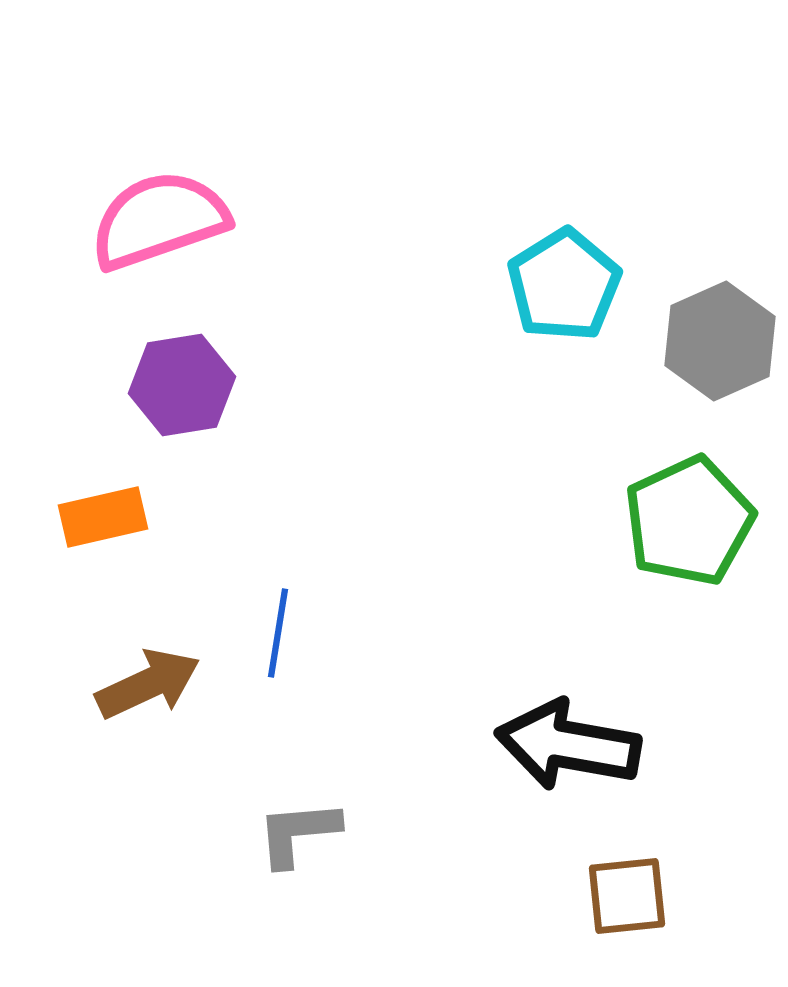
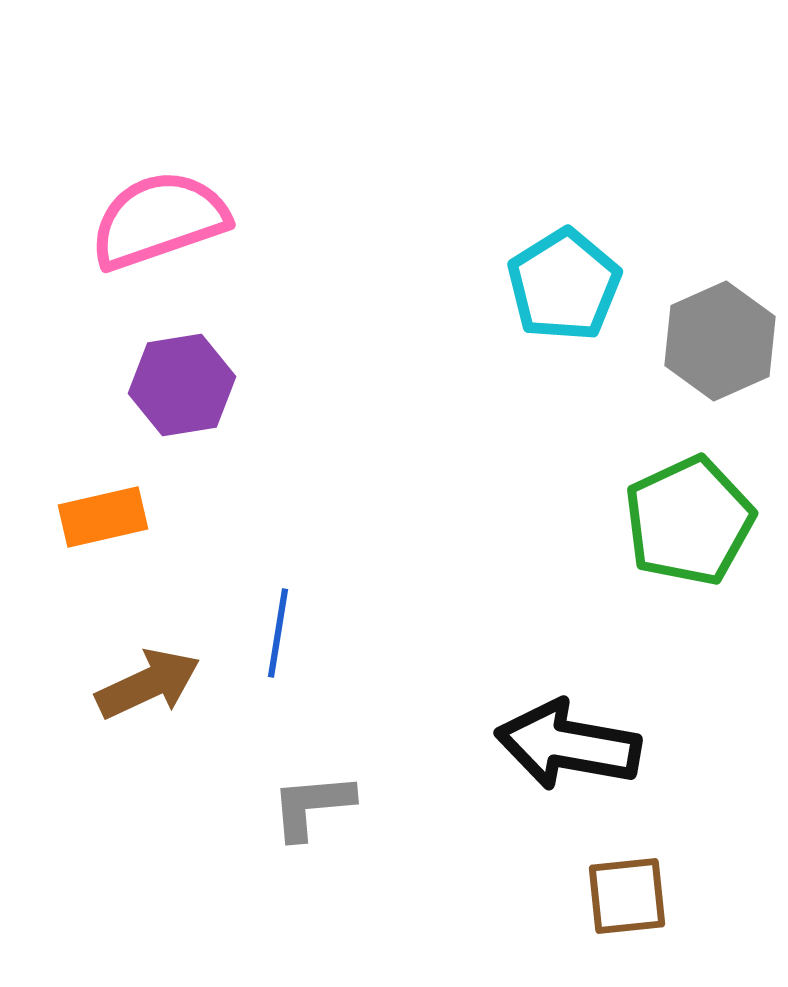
gray L-shape: moved 14 px right, 27 px up
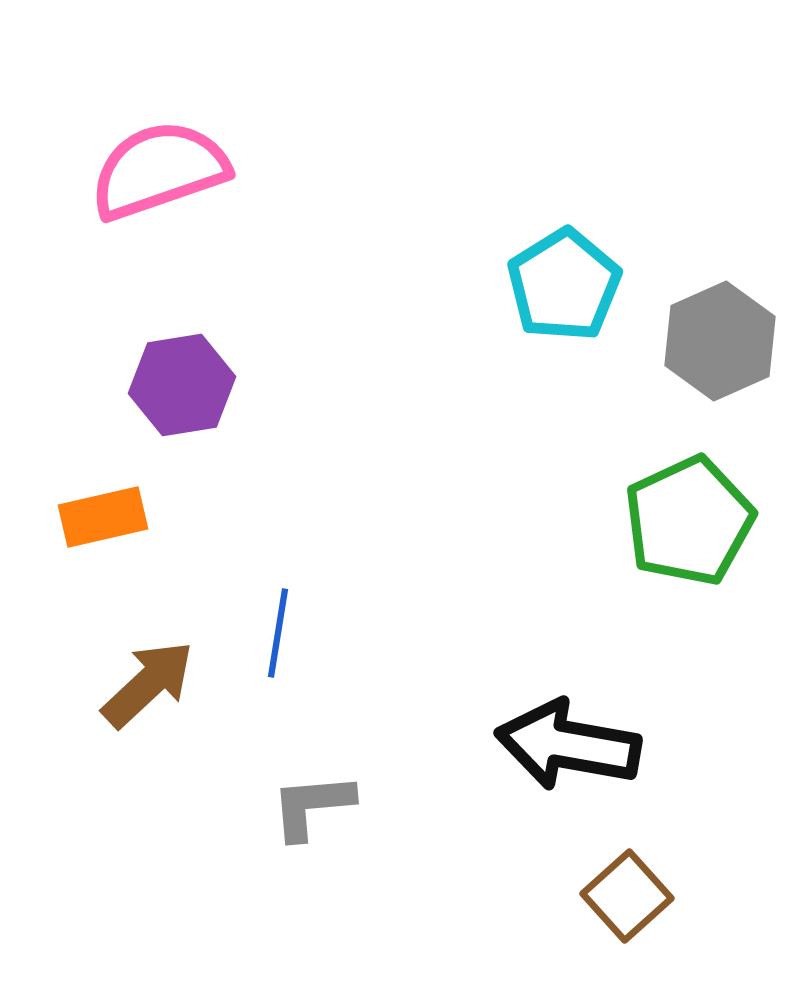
pink semicircle: moved 50 px up
brown arrow: rotated 18 degrees counterclockwise
brown square: rotated 36 degrees counterclockwise
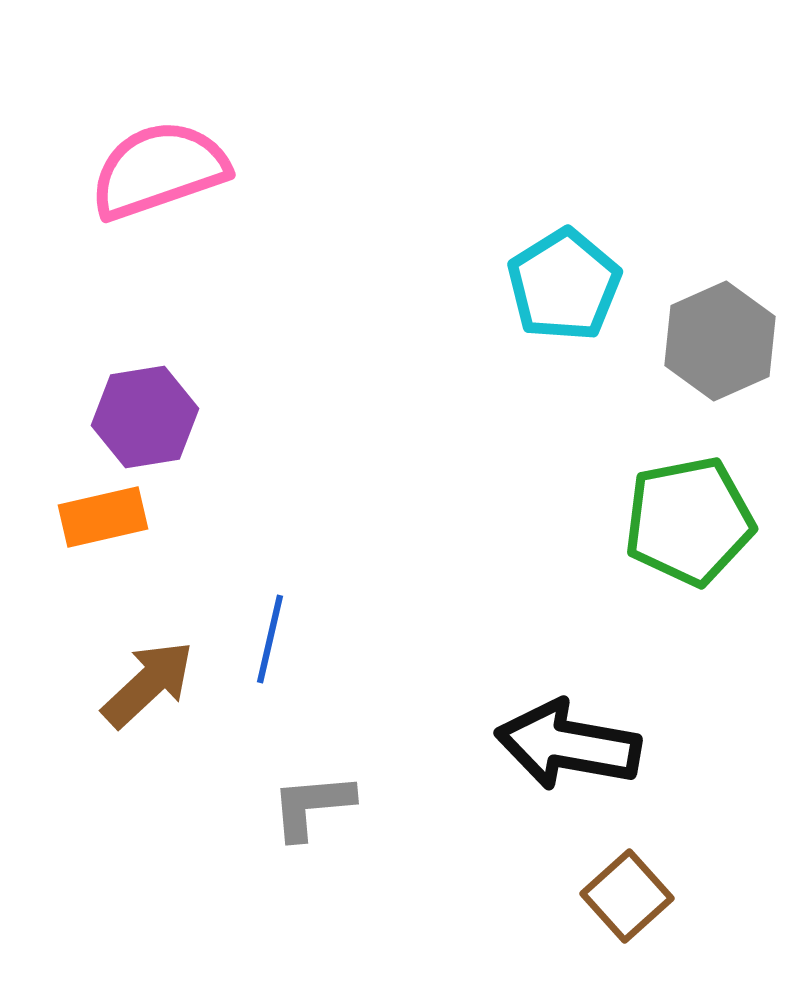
purple hexagon: moved 37 px left, 32 px down
green pentagon: rotated 14 degrees clockwise
blue line: moved 8 px left, 6 px down; rotated 4 degrees clockwise
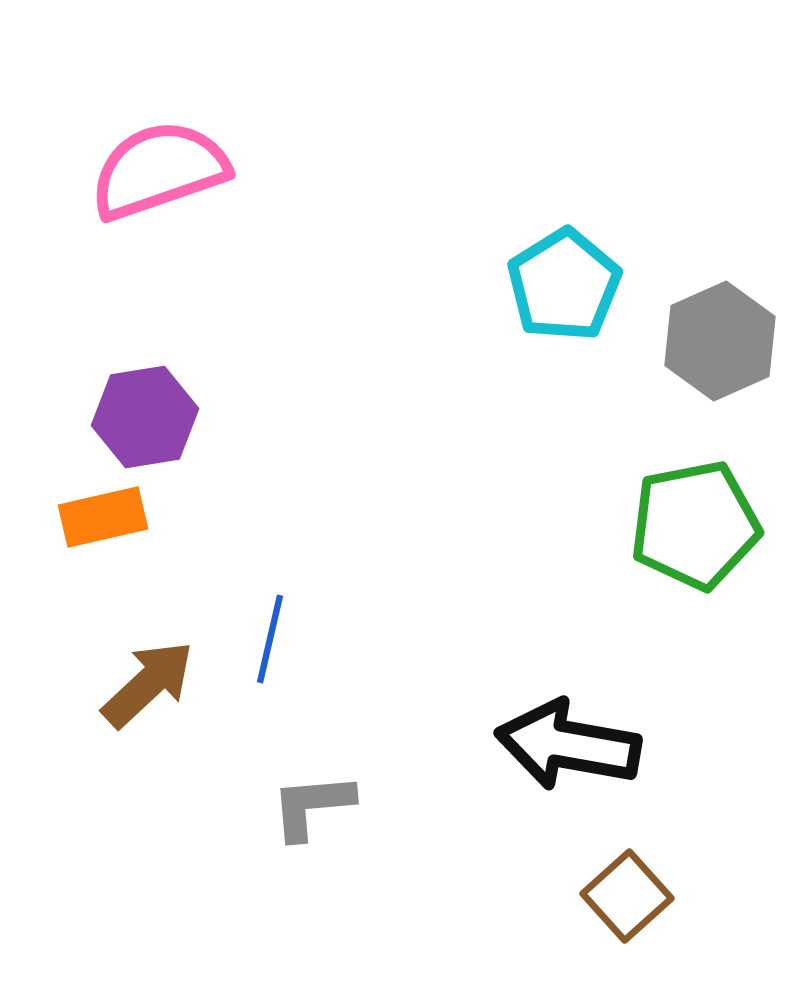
green pentagon: moved 6 px right, 4 px down
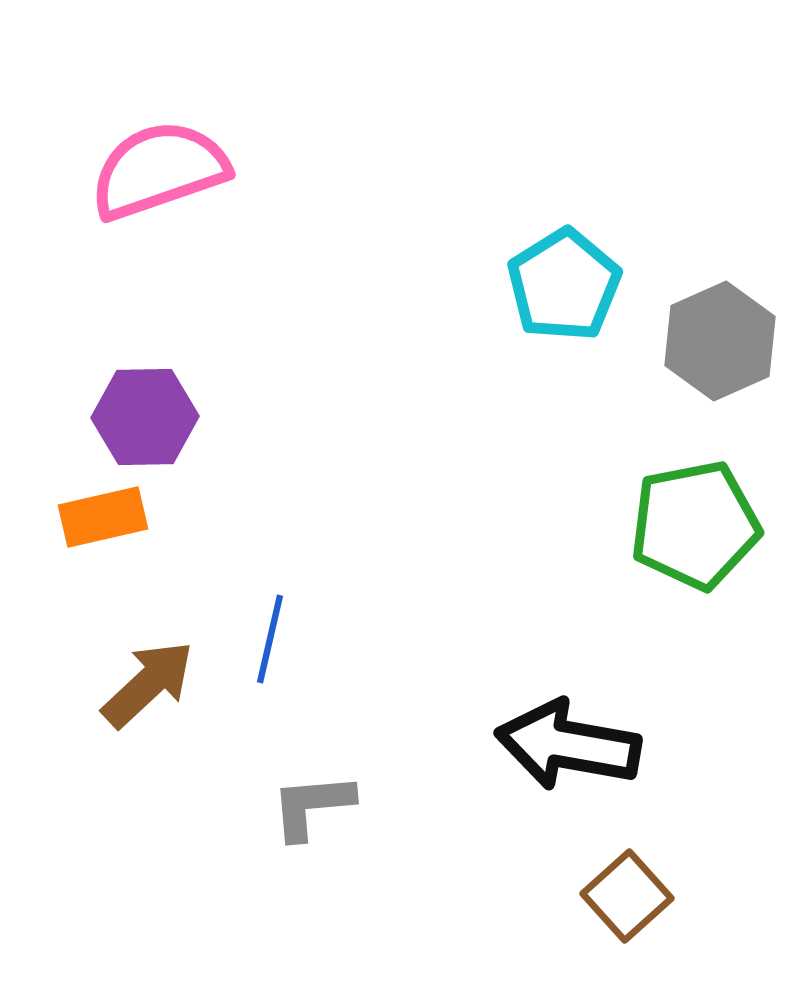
purple hexagon: rotated 8 degrees clockwise
